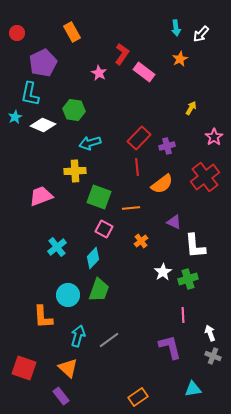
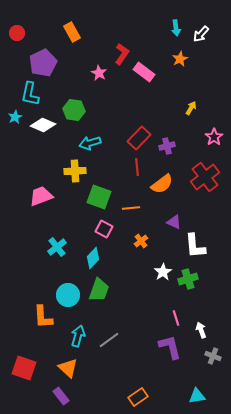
pink line at (183, 315): moved 7 px left, 3 px down; rotated 14 degrees counterclockwise
white arrow at (210, 333): moved 9 px left, 3 px up
cyan triangle at (193, 389): moved 4 px right, 7 px down
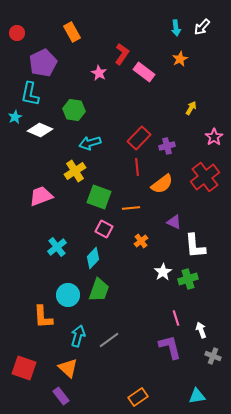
white arrow at (201, 34): moved 1 px right, 7 px up
white diamond at (43, 125): moved 3 px left, 5 px down
yellow cross at (75, 171): rotated 30 degrees counterclockwise
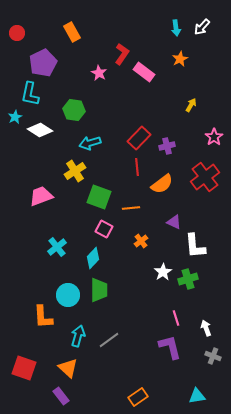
yellow arrow at (191, 108): moved 3 px up
white diamond at (40, 130): rotated 10 degrees clockwise
green trapezoid at (99, 290): rotated 20 degrees counterclockwise
white arrow at (201, 330): moved 5 px right, 2 px up
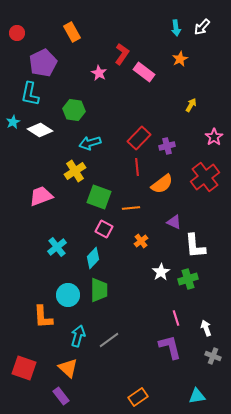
cyan star at (15, 117): moved 2 px left, 5 px down
white star at (163, 272): moved 2 px left
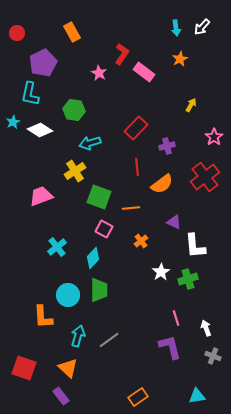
red rectangle at (139, 138): moved 3 px left, 10 px up
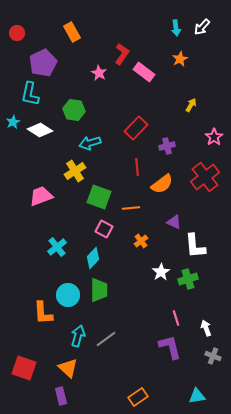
orange L-shape at (43, 317): moved 4 px up
gray line at (109, 340): moved 3 px left, 1 px up
purple rectangle at (61, 396): rotated 24 degrees clockwise
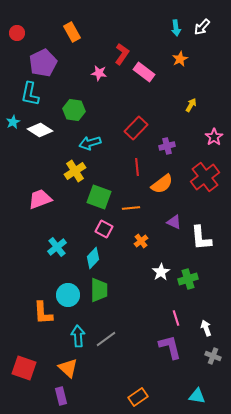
pink star at (99, 73): rotated 21 degrees counterclockwise
pink trapezoid at (41, 196): moved 1 px left, 3 px down
white L-shape at (195, 246): moved 6 px right, 8 px up
cyan arrow at (78, 336): rotated 20 degrees counterclockwise
cyan triangle at (197, 396): rotated 18 degrees clockwise
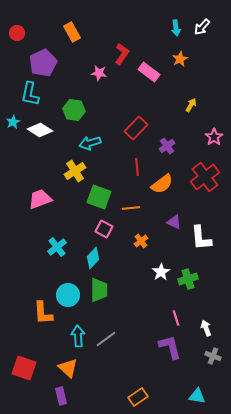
pink rectangle at (144, 72): moved 5 px right
purple cross at (167, 146): rotated 21 degrees counterclockwise
